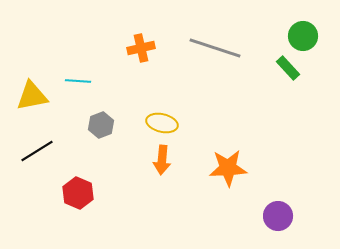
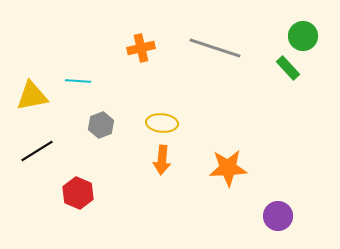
yellow ellipse: rotated 8 degrees counterclockwise
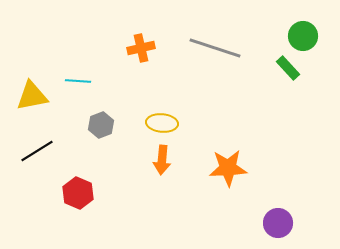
purple circle: moved 7 px down
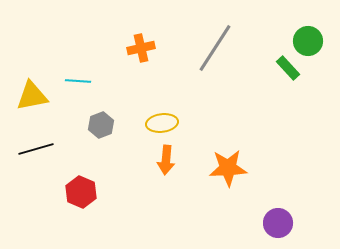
green circle: moved 5 px right, 5 px down
gray line: rotated 75 degrees counterclockwise
yellow ellipse: rotated 12 degrees counterclockwise
black line: moved 1 px left, 2 px up; rotated 16 degrees clockwise
orange arrow: moved 4 px right
red hexagon: moved 3 px right, 1 px up
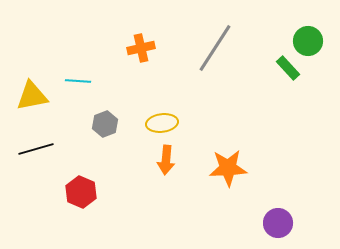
gray hexagon: moved 4 px right, 1 px up
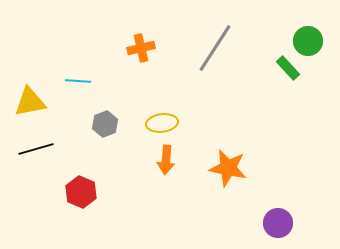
yellow triangle: moved 2 px left, 6 px down
orange star: rotated 15 degrees clockwise
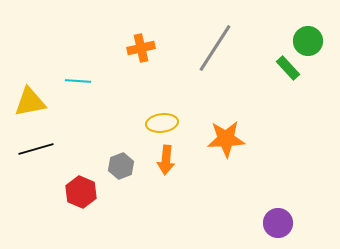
gray hexagon: moved 16 px right, 42 px down
orange star: moved 2 px left, 29 px up; rotated 15 degrees counterclockwise
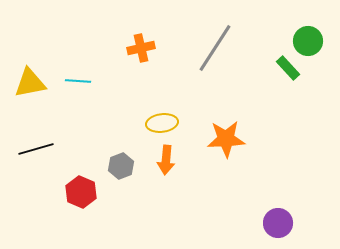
yellow triangle: moved 19 px up
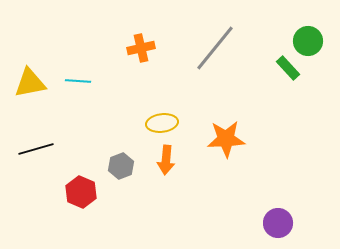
gray line: rotated 6 degrees clockwise
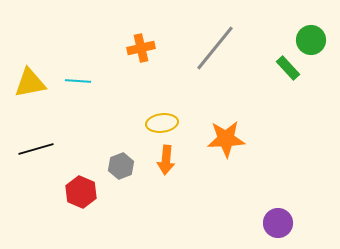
green circle: moved 3 px right, 1 px up
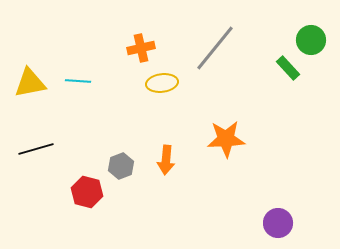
yellow ellipse: moved 40 px up
red hexagon: moved 6 px right; rotated 8 degrees counterclockwise
